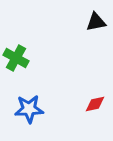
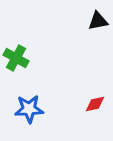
black triangle: moved 2 px right, 1 px up
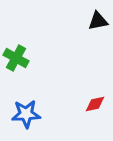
blue star: moved 3 px left, 5 px down
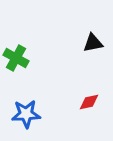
black triangle: moved 5 px left, 22 px down
red diamond: moved 6 px left, 2 px up
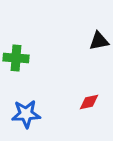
black triangle: moved 6 px right, 2 px up
green cross: rotated 25 degrees counterclockwise
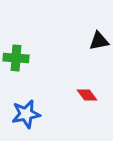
red diamond: moved 2 px left, 7 px up; rotated 65 degrees clockwise
blue star: rotated 8 degrees counterclockwise
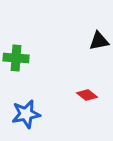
red diamond: rotated 15 degrees counterclockwise
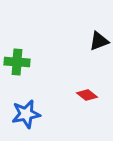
black triangle: rotated 10 degrees counterclockwise
green cross: moved 1 px right, 4 px down
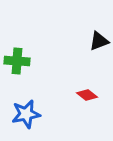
green cross: moved 1 px up
